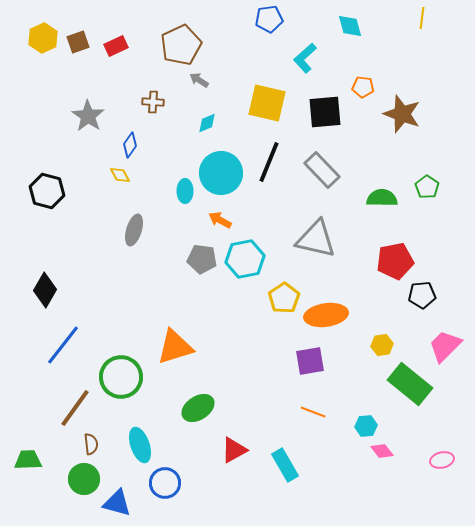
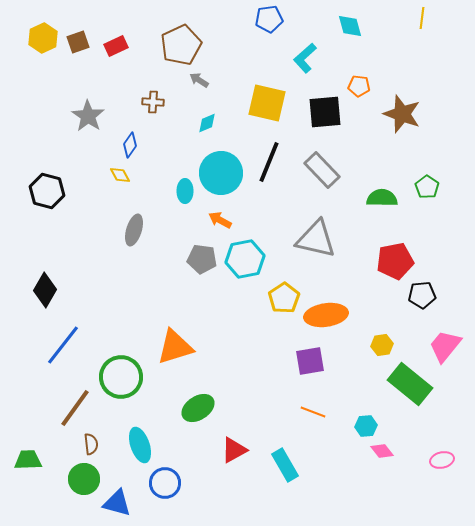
orange pentagon at (363, 87): moved 4 px left, 1 px up
pink trapezoid at (445, 346): rotated 6 degrees counterclockwise
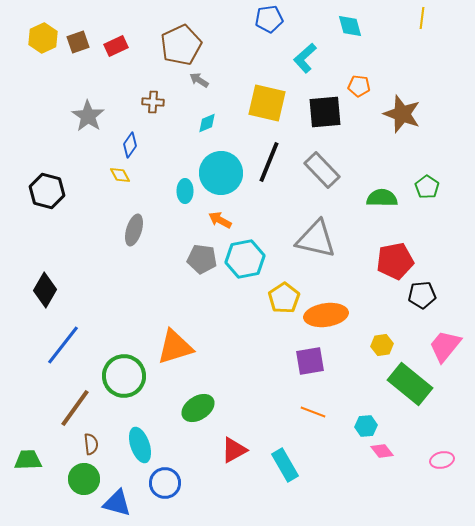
green circle at (121, 377): moved 3 px right, 1 px up
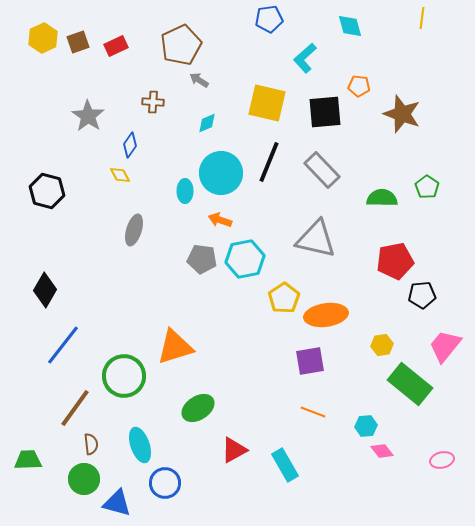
orange arrow at (220, 220): rotated 10 degrees counterclockwise
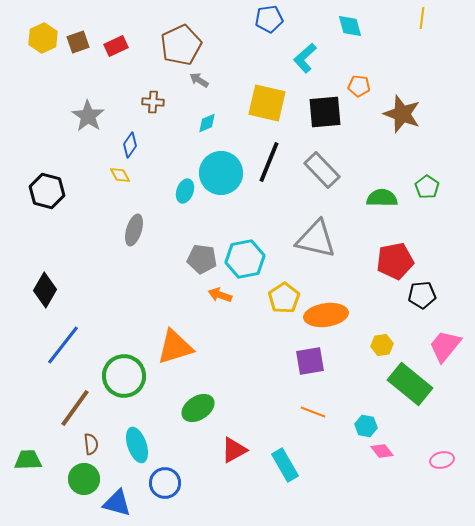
cyan ellipse at (185, 191): rotated 20 degrees clockwise
orange arrow at (220, 220): moved 75 px down
cyan hexagon at (366, 426): rotated 15 degrees clockwise
cyan ellipse at (140, 445): moved 3 px left
